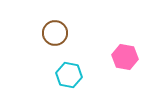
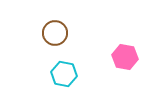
cyan hexagon: moved 5 px left, 1 px up
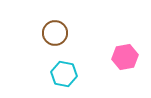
pink hexagon: rotated 20 degrees counterclockwise
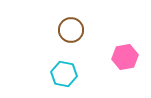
brown circle: moved 16 px right, 3 px up
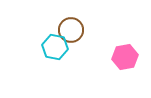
cyan hexagon: moved 9 px left, 27 px up
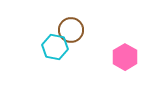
pink hexagon: rotated 20 degrees counterclockwise
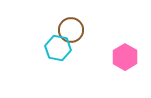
cyan hexagon: moved 3 px right, 1 px down
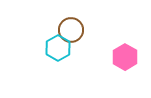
cyan hexagon: rotated 20 degrees clockwise
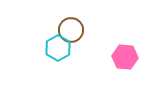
pink hexagon: rotated 25 degrees counterclockwise
